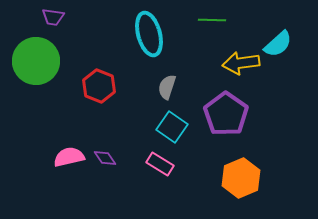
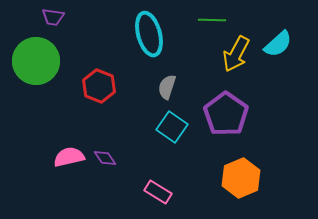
yellow arrow: moved 5 px left, 9 px up; rotated 54 degrees counterclockwise
pink rectangle: moved 2 px left, 28 px down
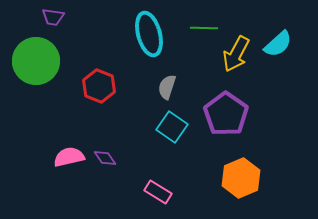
green line: moved 8 px left, 8 px down
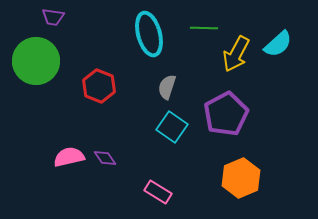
purple pentagon: rotated 9 degrees clockwise
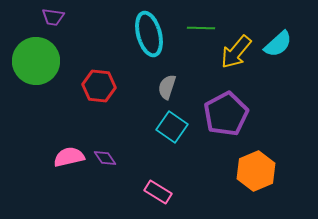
green line: moved 3 px left
yellow arrow: moved 2 px up; rotated 12 degrees clockwise
red hexagon: rotated 16 degrees counterclockwise
orange hexagon: moved 15 px right, 7 px up
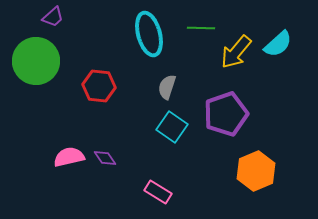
purple trapezoid: rotated 50 degrees counterclockwise
purple pentagon: rotated 9 degrees clockwise
